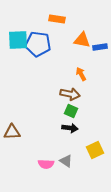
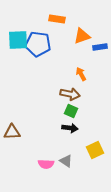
orange triangle: moved 4 px up; rotated 30 degrees counterclockwise
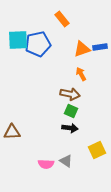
orange rectangle: moved 5 px right; rotated 42 degrees clockwise
orange triangle: moved 13 px down
blue pentagon: rotated 20 degrees counterclockwise
yellow square: moved 2 px right
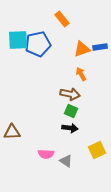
pink semicircle: moved 10 px up
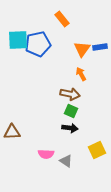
orange triangle: rotated 36 degrees counterclockwise
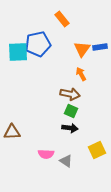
cyan square: moved 12 px down
